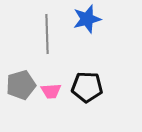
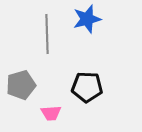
pink trapezoid: moved 22 px down
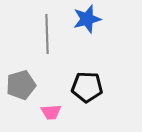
pink trapezoid: moved 1 px up
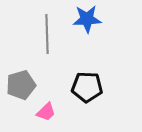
blue star: rotated 12 degrees clockwise
pink trapezoid: moved 5 px left; rotated 40 degrees counterclockwise
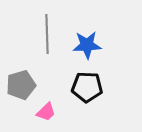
blue star: moved 26 px down
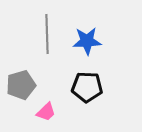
blue star: moved 4 px up
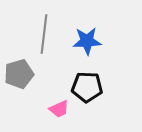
gray line: moved 3 px left; rotated 9 degrees clockwise
gray pentagon: moved 2 px left, 11 px up
pink trapezoid: moved 13 px right, 3 px up; rotated 20 degrees clockwise
